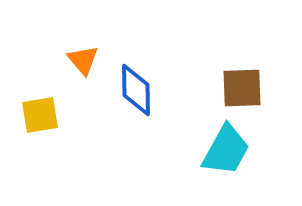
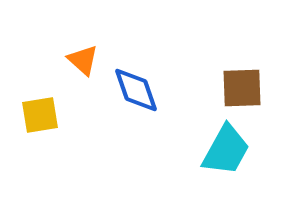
orange triangle: rotated 8 degrees counterclockwise
blue diamond: rotated 18 degrees counterclockwise
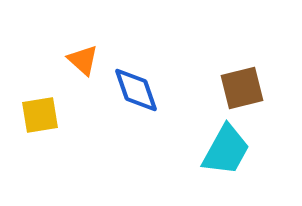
brown square: rotated 12 degrees counterclockwise
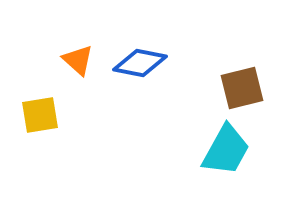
orange triangle: moved 5 px left
blue diamond: moved 4 px right, 27 px up; rotated 60 degrees counterclockwise
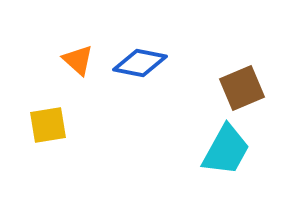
brown square: rotated 9 degrees counterclockwise
yellow square: moved 8 px right, 10 px down
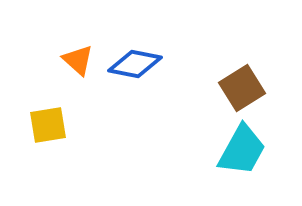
blue diamond: moved 5 px left, 1 px down
brown square: rotated 9 degrees counterclockwise
cyan trapezoid: moved 16 px right
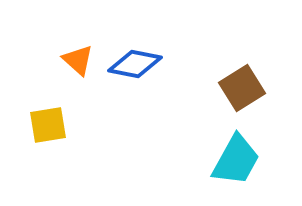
cyan trapezoid: moved 6 px left, 10 px down
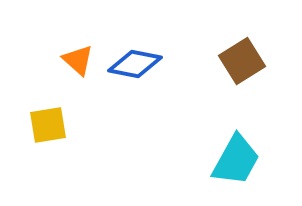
brown square: moved 27 px up
